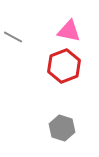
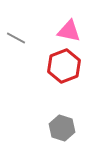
gray line: moved 3 px right, 1 px down
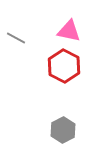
red hexagon: rotated 12 degrees counterclockwise
gray hexagon: moved 1 px right, 2 px down; rotated 15 degrees clockwise
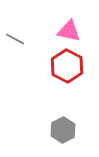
gray line: moved 1 px left, 1 px down
red hexagon: moved 3 px right
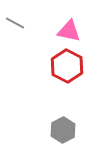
gray line: moved 16 px up
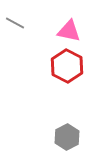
gray hexagon: moved 4 px right, 7 px down
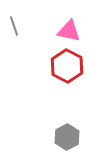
gray line: moved 1 px left, 3 px down; rotated 42 degrees clockwise
